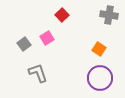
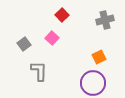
gray cross: moved 4 px left, 5 px down; rotated 24 degrees counterclockwise
pink square: moved 5 px right; rotated 16 degrees counterclockwise
orange square: moved 8 px down; rotated 32 degrees clockwise
gray L-shape: moved 1 px right, 2 px up; rotated 20 degrees clockwise
purple circle: moved 7 px left, 5 px down
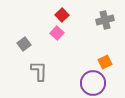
pink square: moved 5 px right, 5 px up
orange square: moved 6 px right, 5 px down
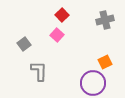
pink square: moved 2 px down
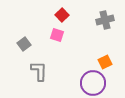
pink square: rotated 24 degrees counterclockwise
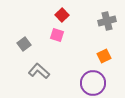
gray cross: moved 2 px right, 1 px down
orange square: moved 1 px left, 6 px up
gray L-shape: rotated 50 degrees counterclockwise
